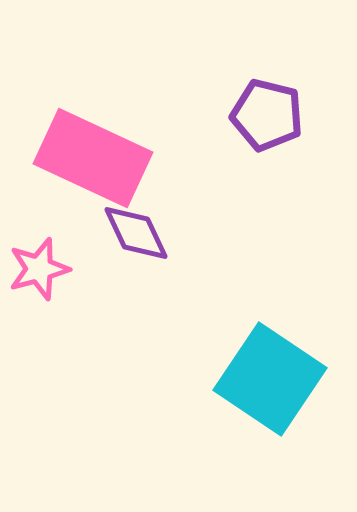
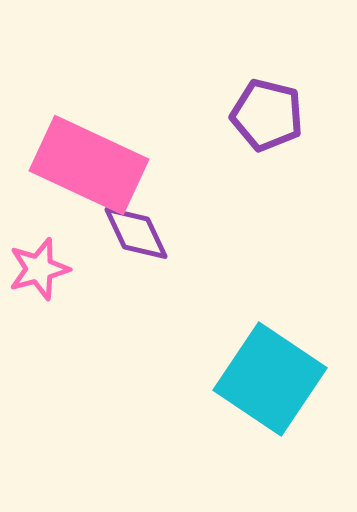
pink rectangle: moved 4 px left, 7 px down
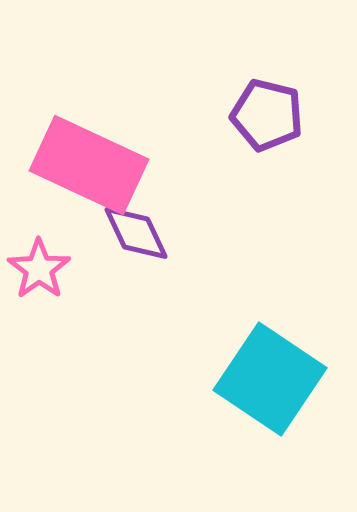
pink star: rotated 20 degrees counterclockwise
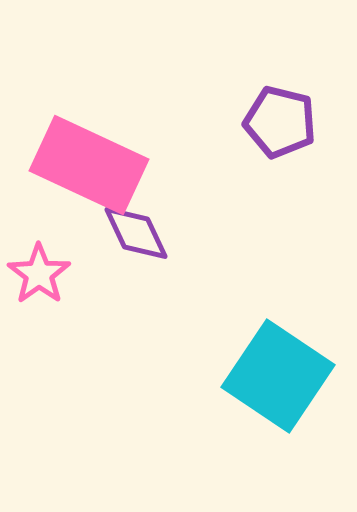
purple pentagon: moved 13 px right, 7 px down
pink star: moved 5 px down
cyan square: moved 8 px right, 3 px up
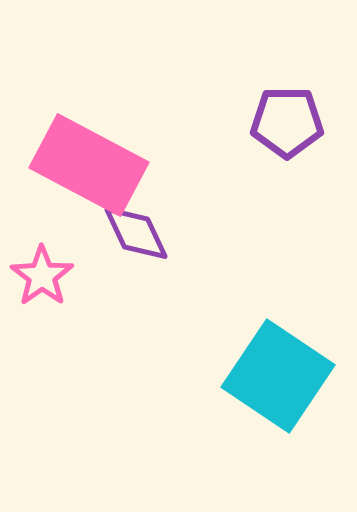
purple pentagon: moved 7 px right; rotated 14 degrees counterclockwise
pink rectangle: rotated 3 degrees clockwise
pink star: moved 3 px right, 2 px down
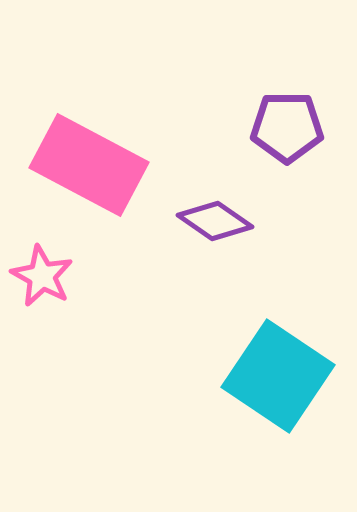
purple pentagon: moved 5 px down
purple diamond: moved 79 px right, 12 px up; rotated 30 degrees counterclockwise
pink star: rotated 8 degrees counterclockwise
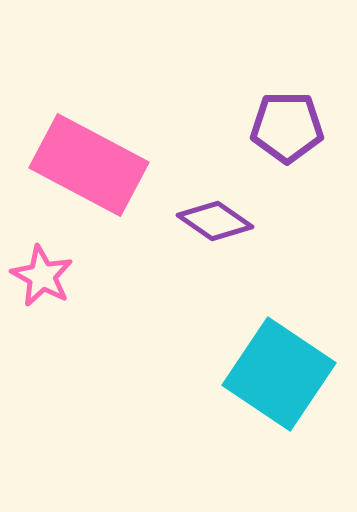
cyan square: moved 1 px right, 2 px up
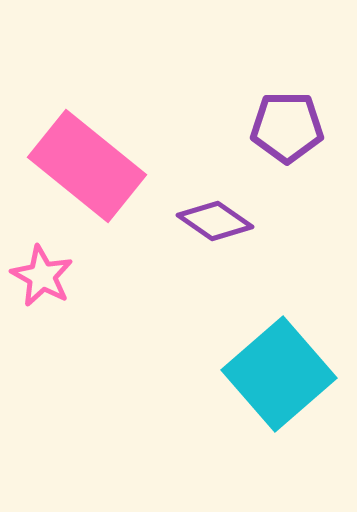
pink rectangle: moved 2 px left, 1 px down; rotated 11 degrees clockwise
cyan square: rotated 15 degrees clockwise
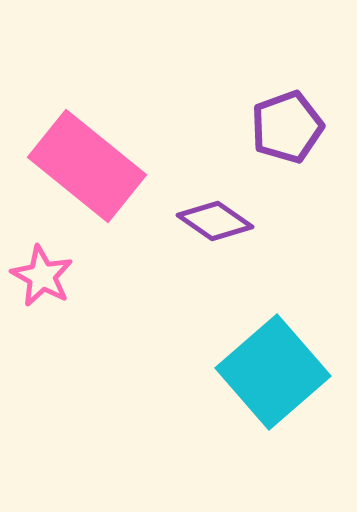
purple pentagon: rotated 20 degrees counterclockwise
cyan square: moved 6 px left, 2 px up
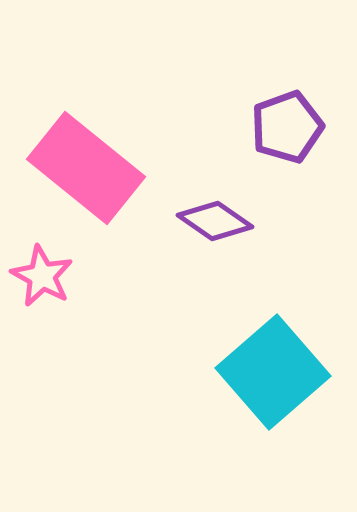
pink rectangle: moved 1 px left, 2 px down
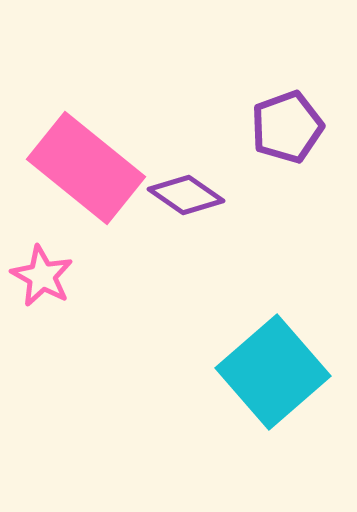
purple diamond: moved 29 px left, 26 px up
